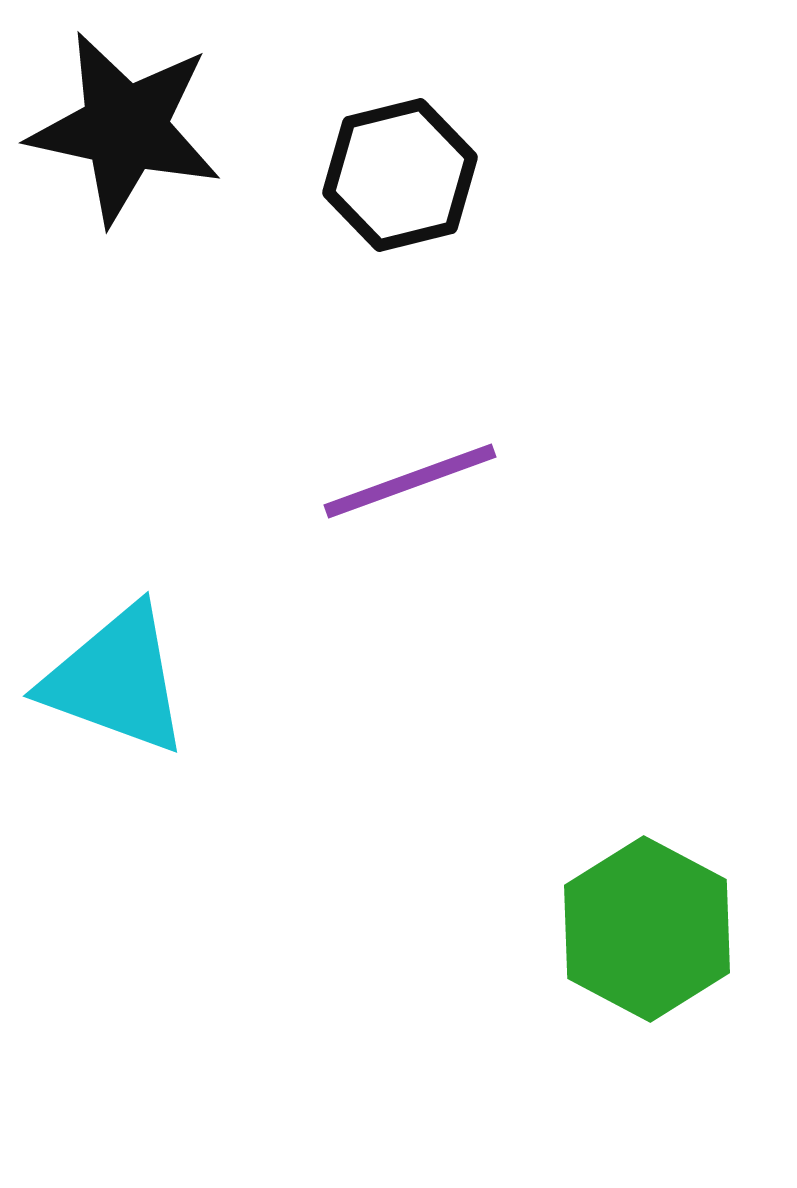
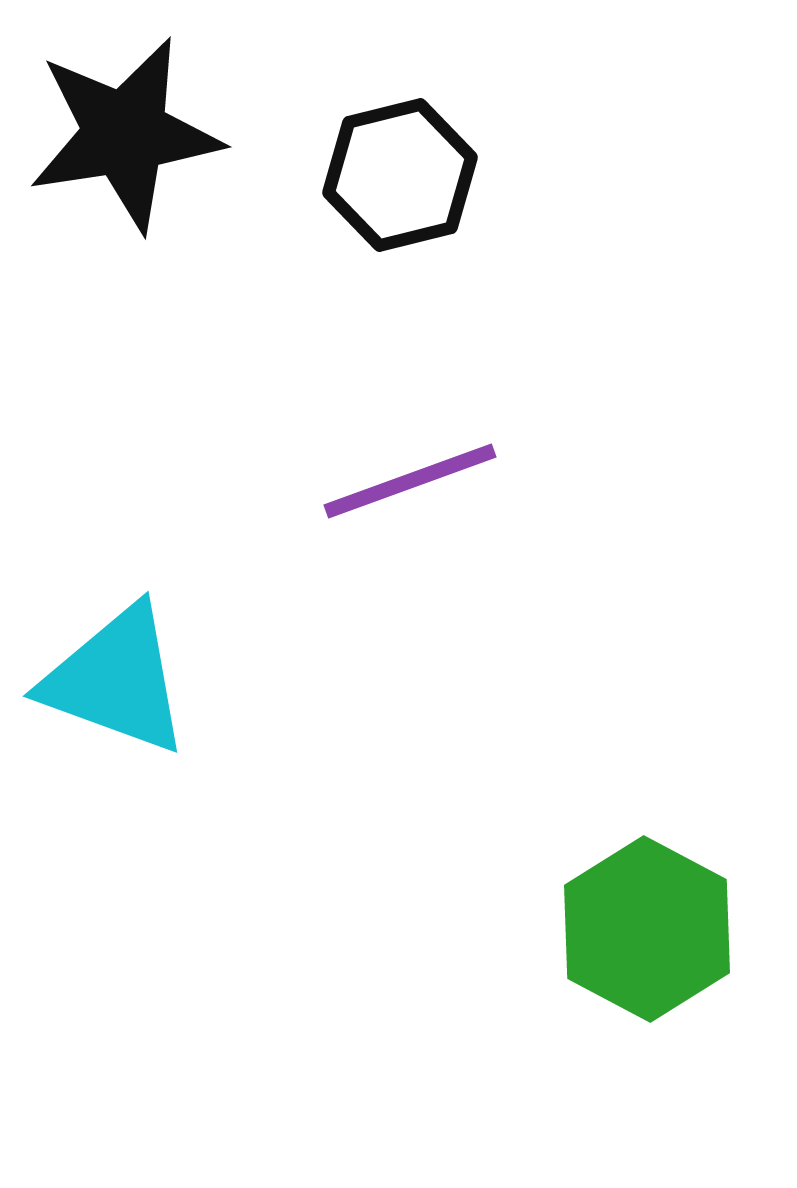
black star: moved 6 px down; rotated 21 degrees counterclockwise
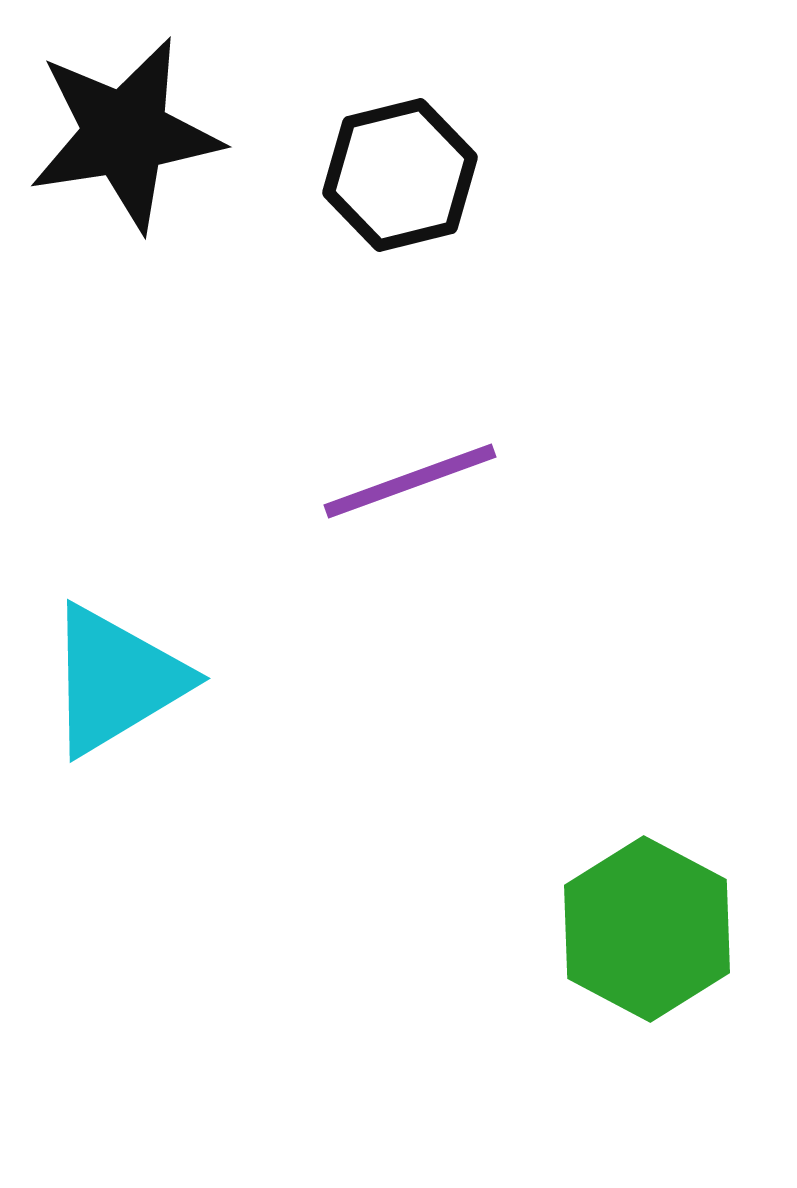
cyan triangle: rotated 51 degrees counterclockwise
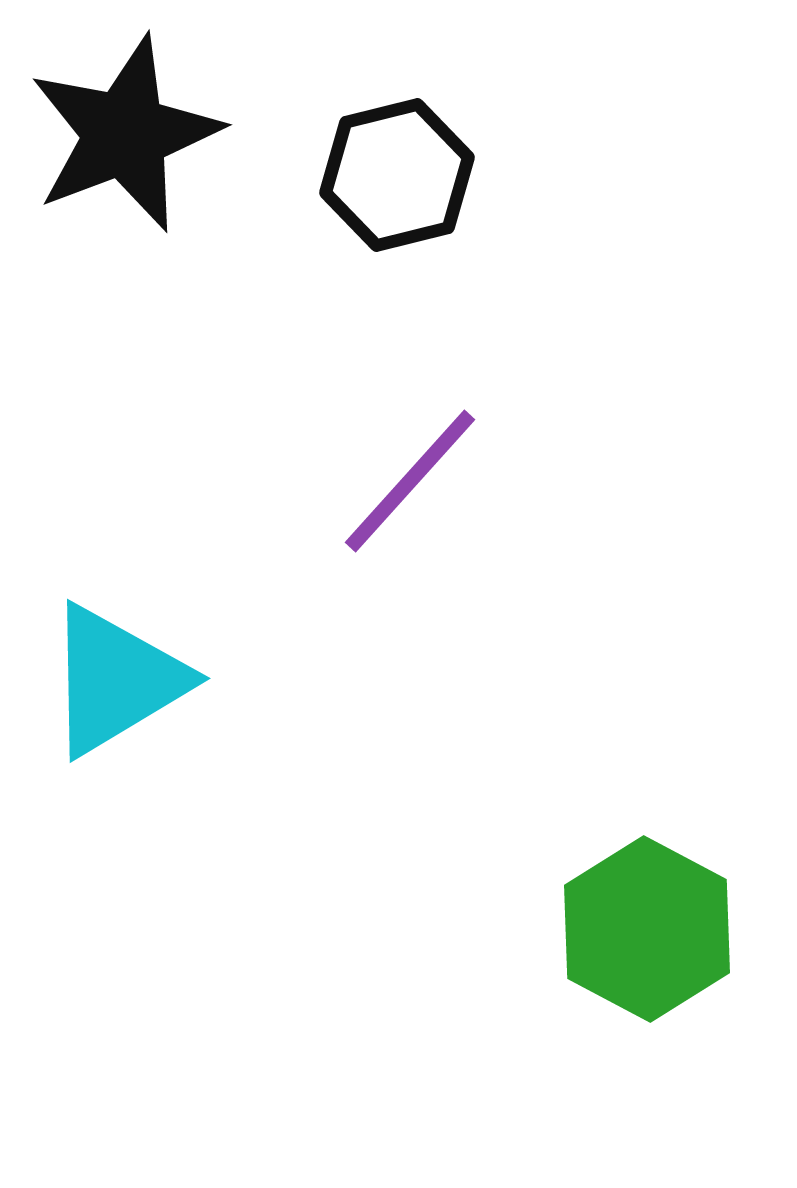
black star: rotated 12 degrees counterclockwise
black hexagon: moved 3 px left
purple line: rotated 28 degrees counterclockwise
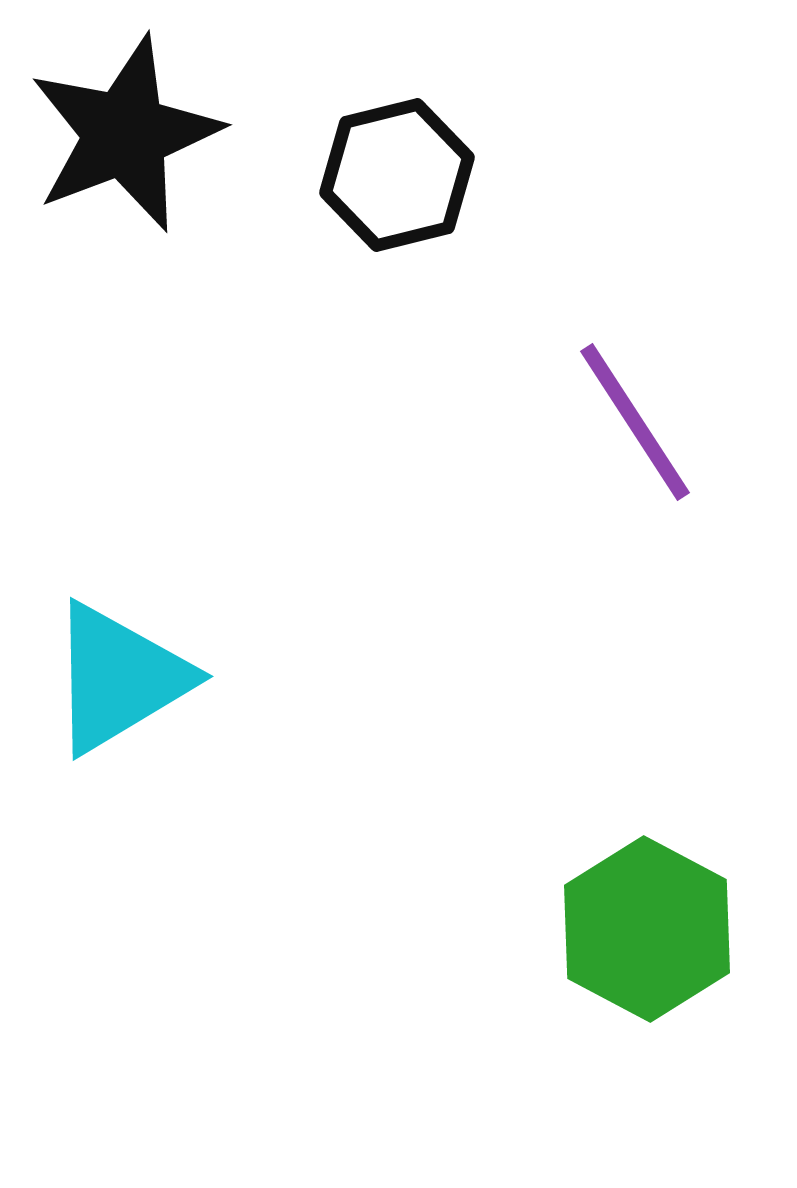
purple line: moved 225 px right, 59 px up; rotated 75 degrees counterclockwise
cyan triangle: moved 3 px right, 2 px up
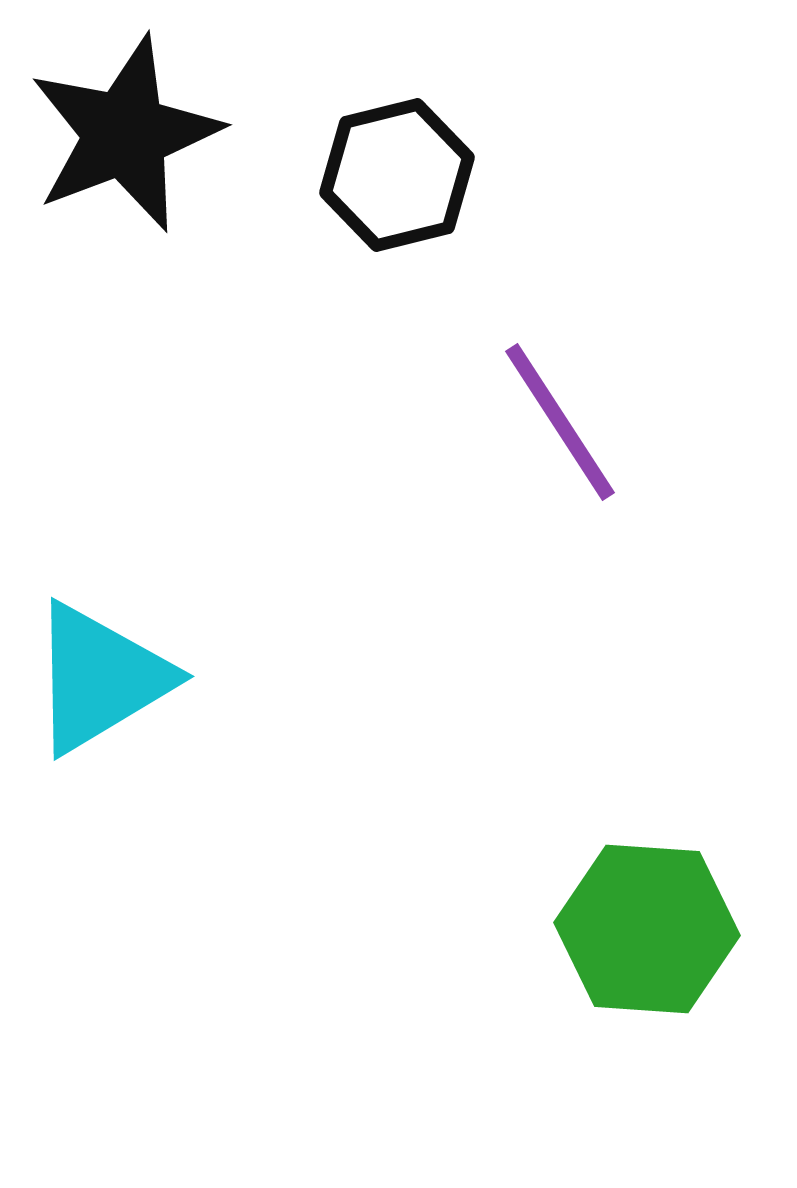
purple line: moved 75 px left
cyan triangle: moved 19 px left
green hexagon: rotated 24 degrees counterclockwise
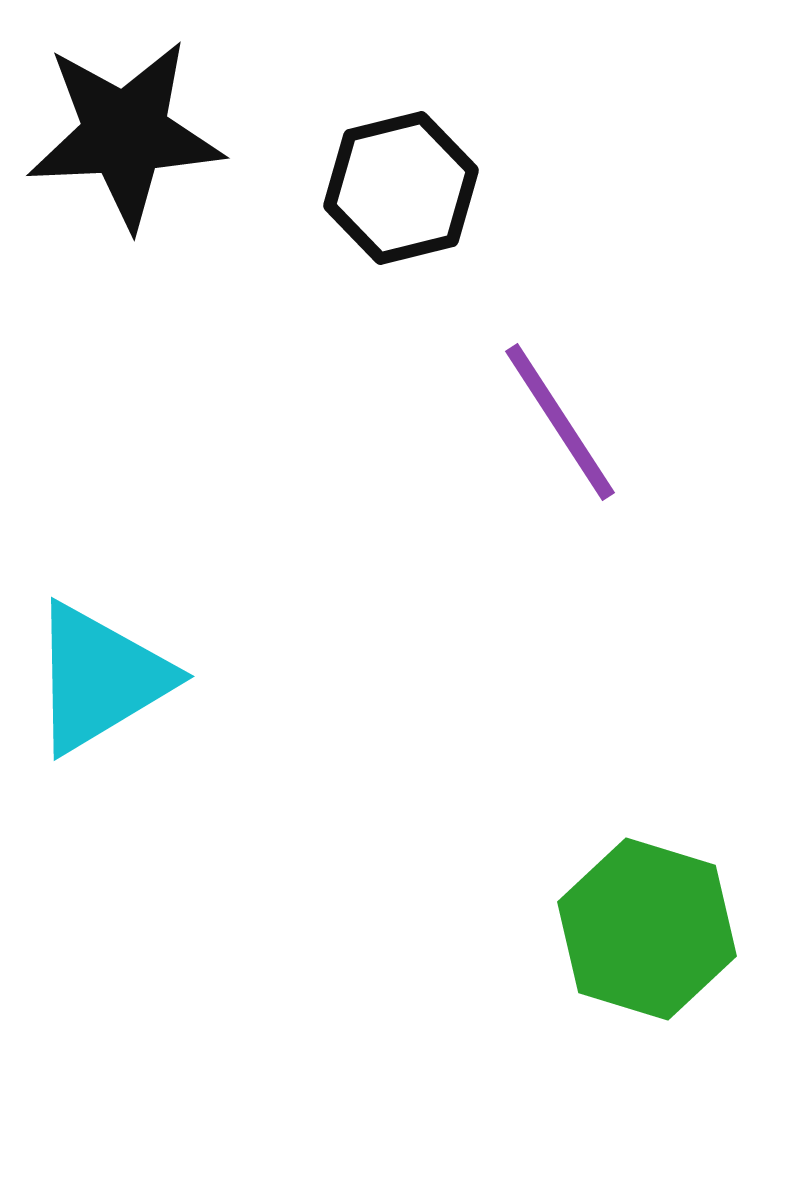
black star: rotated 18 degrees clockwise
black hexagon: moved 4 px right, 13 px down
green hexagon: rotated 13 degrees clockwise
